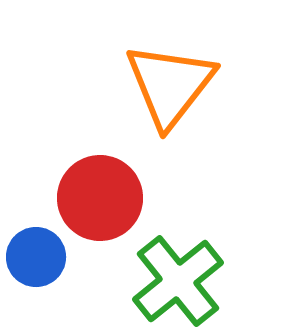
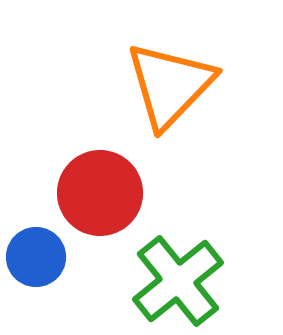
orange triangle: rotated 6 degrees clockwise
red circle: moved 5 px up
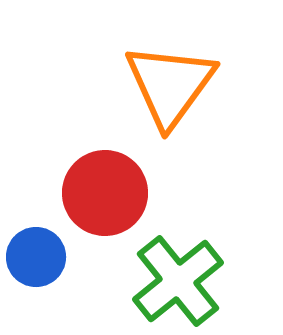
orange triangle: rotated 8 degrees counterclockwise
red circle: moved 5 px right
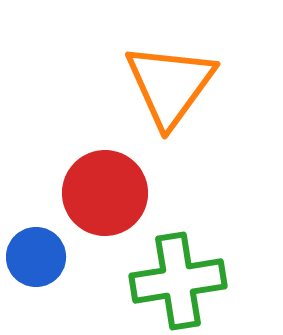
green cross: rotated 30 degrees clockwise
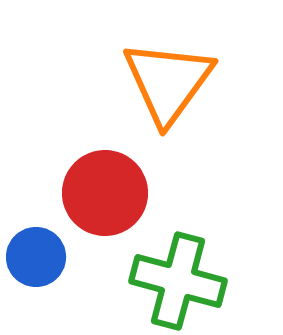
orange triangle: moved 2 px left, 3 px up
green cross: rotated 24 degrees clockwise
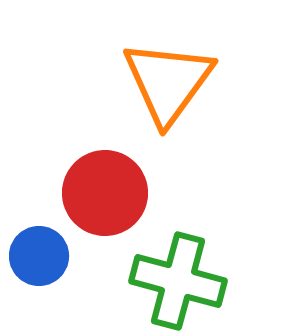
blue circle: moved 3 px right, 1 px up
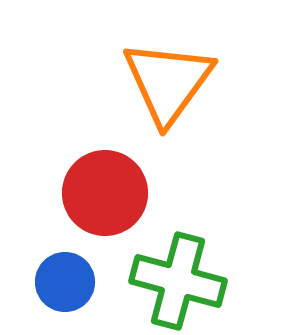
blue circle: moved 26 px right, 26 px down
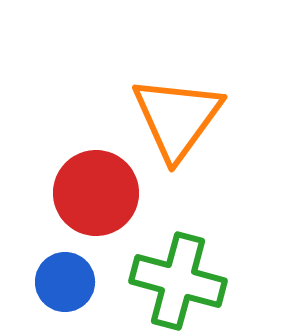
orange triangle: moved 9 px right, 36 px down
red circle: moved 9 px left
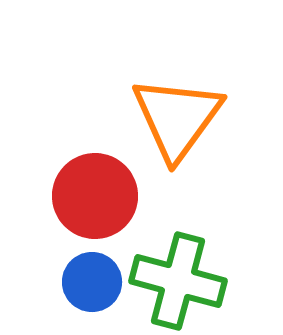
red circle: moved 1 px left, 3 px down
blue circle: moved 27 px right
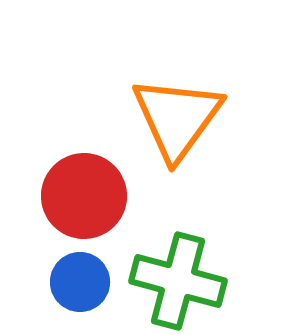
red circle: moved 11 px left
blue circle: moved 12 px left
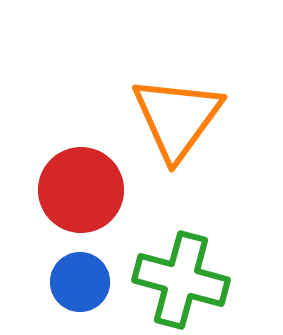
red circle: moved 3 px left, 6 px up
green cross: moved 3 px right, 1 px up
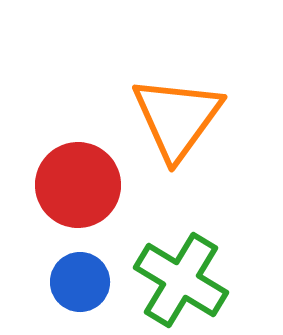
red circle: moved 3 px left, 5 px up
green cross: rotated 16 degrees clockwise
